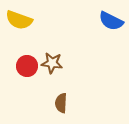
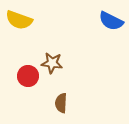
red circle: moved 1 px right, 10 px down
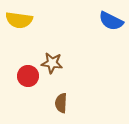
yellow semicircle: rotated 12 degrees counterclockwise
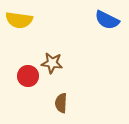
blue semicircle: moved 4 px left, 1 px up
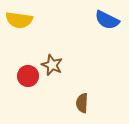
brown star: moved 2 px down; rotated 15 degrees clockwise
brown semicircle: moved 21 px right
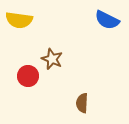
brown star: moved 6 px up
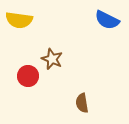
brown semicircle: rotated 12 degrees counterclockwise
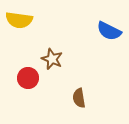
blue semicircle: moved 2 px right, 11 px down
red circle: moved 2 px down
brown semicircle: moved 3 px left, 5 px up
